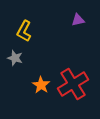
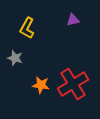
purple triangle: moved 5 px left
yellow L-shape: moved 3 px right, 3 px up
orange star: rotated 24 degrees counterclockwise
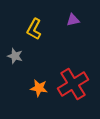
yellow L-shape: moved 7 px right, 1 px down
gray star: moved 2 px up
orange star: moved 2 px left, 3 px down
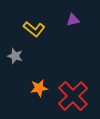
yellow L-shape: rotated 80 degrees counterclockwise
red cross: moved 12 px down; rotated 12 degrees counterclockwise
orange star: rotated 18 degrees counterclockwise
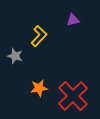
yellow L-shape: moved 5 px right, 7 px down; rotated 85 degrees counterclockwise
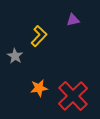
gray star: rotated 14 degrees clockwise
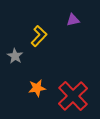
orange star: moved 2 px left
